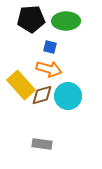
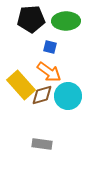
orange arrow: moved 3 px down; rotated 20 degrees clockwise
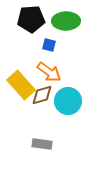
blue square: moved 1 px left, 2 px up
cyan circle: moved 5 px down
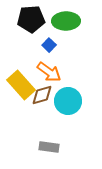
blue square: rotated 32 degrees clockwise
gray rectangle: moved 7 px right, 3 px down
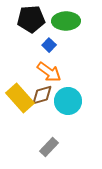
yellow rectangle: moved 1 px left, 13 px down
gray rectangle: rotated 54 degrees counterclockwise
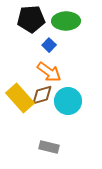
gray rectangle: rotated 60 degrees clockwise
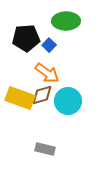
black pentagon: moved 5 px left, 19 px down
orange arrow: moved 2 px left, 1 px down
yellow rectangle: rotated 28 degrees counterclockwise
gray rectangle: moved 4 px left, 2 px down
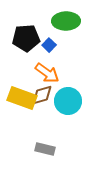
yellow rectangle: moved 2 px right
